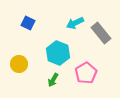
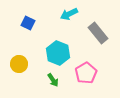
cyan arrow: moved 6 px left, 9 px up
gray rectangle: moved 3 px left
green arrow: rotated 64 degrees counterclockwise
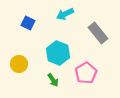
cyan arrow: moved 4 px left
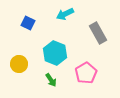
gray rectangle: rotated 10 degrees clockwise
cyan hexagon: moved 3 px left
green arrow: moved 2 px left
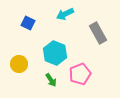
pink pentagon: moved 6 px left, 1 px down; rotated 10 degrees clockwise
